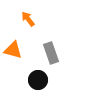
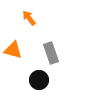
orange arrow: moved 1 px right, 1 px up
black circle: moved 1 px right
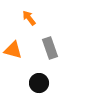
gray rectangle: moved 1 px left, 5 px up
black circle: moved 3 px down
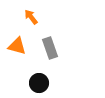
orange arrow: moved 2 px right, 1 px up
orange triangle: moved 4 px right, 4 px up
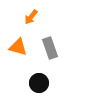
orange arrow: rotated 105 degrees counterclockwise
orange triangle: moved 1 px right, 1 px down
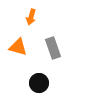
orange arrow: rotated 21 degrees counterclockwise
gray rectangle: moved 3 px right
